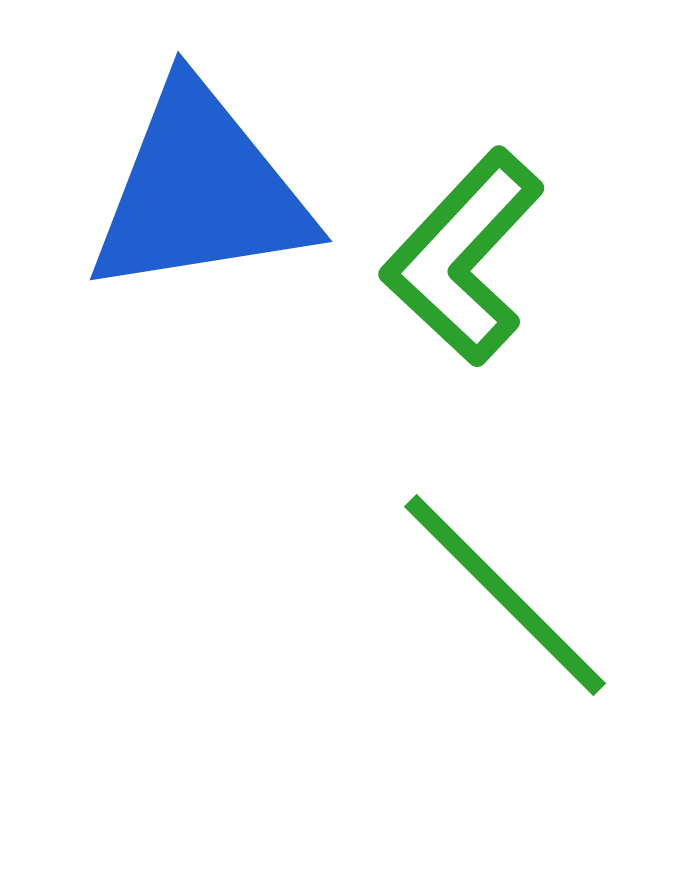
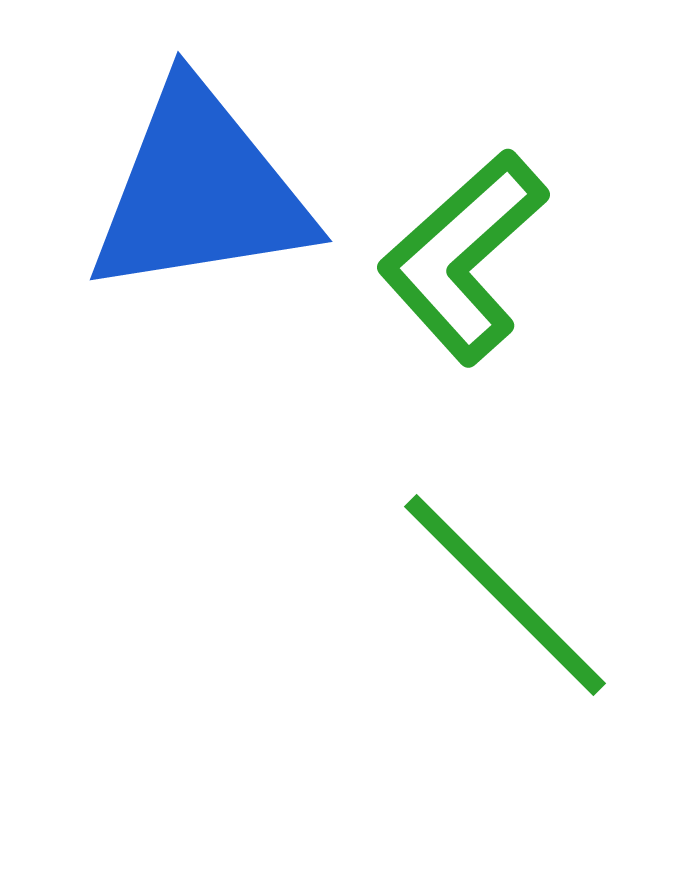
green L-shape: rotated 5 degrees clockwise
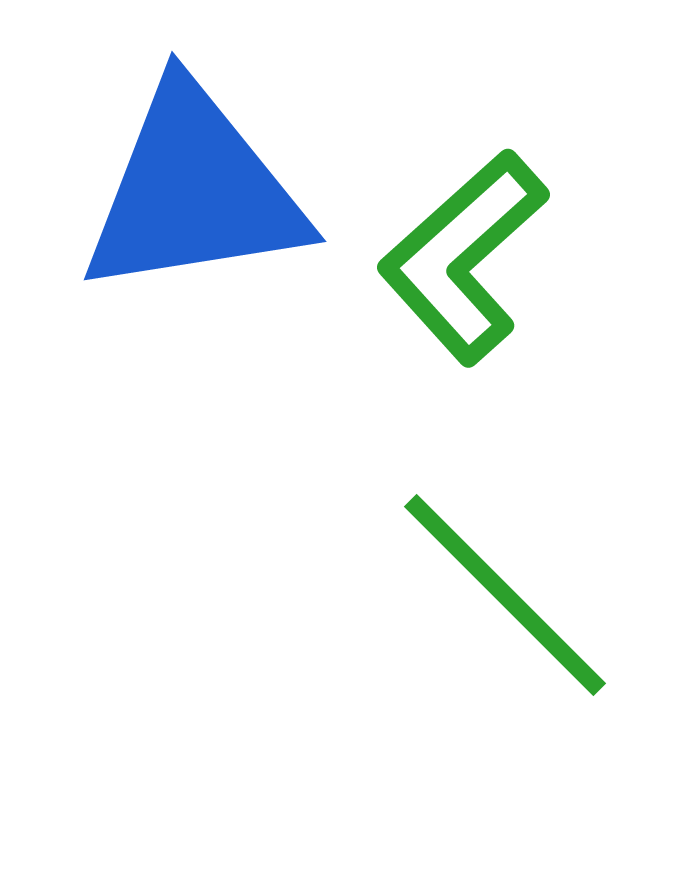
blue triangle: moved 6 px left
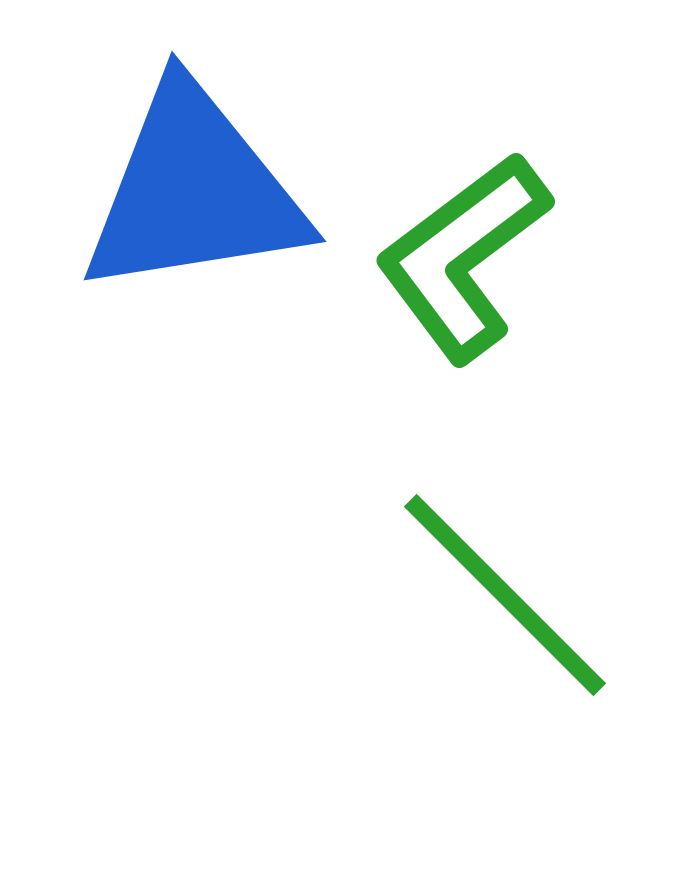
green L-shape: rotated 5 degrees clockwise
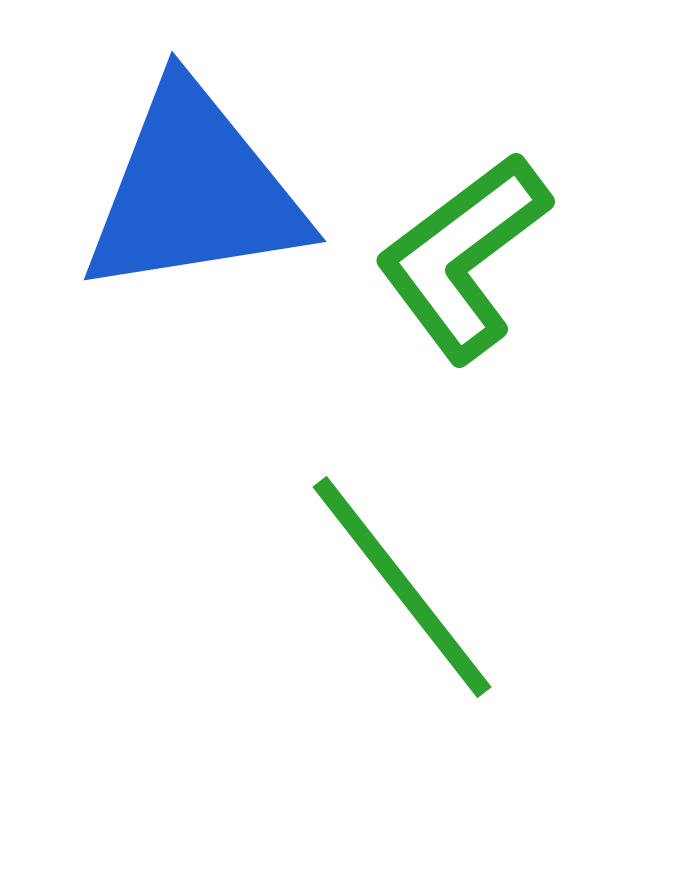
green line: moved 103 px left, 8 px up; rotated 7 degrees clockwise
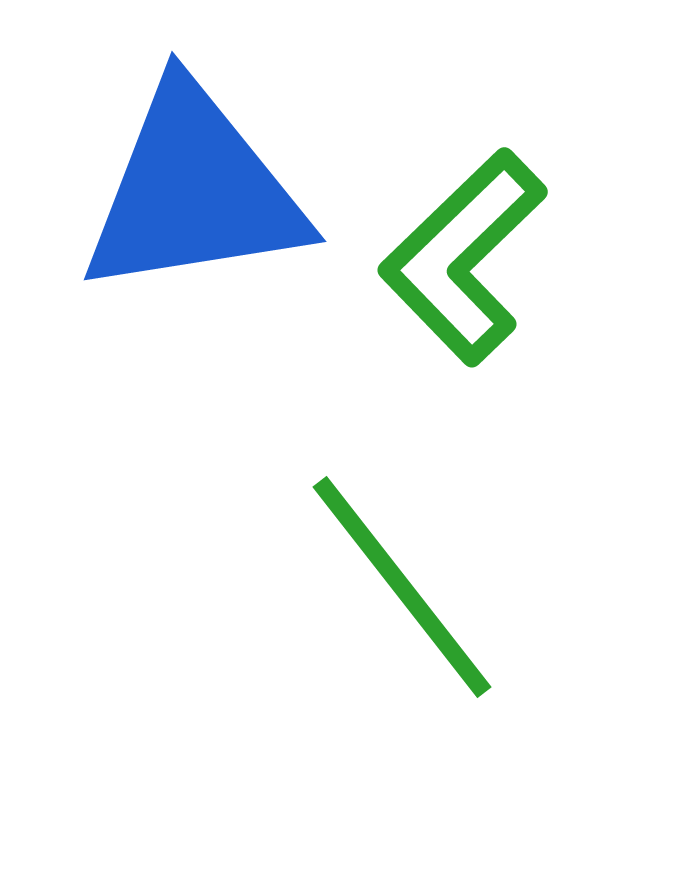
green L-shape: rotated 7 degrees counterclockwise
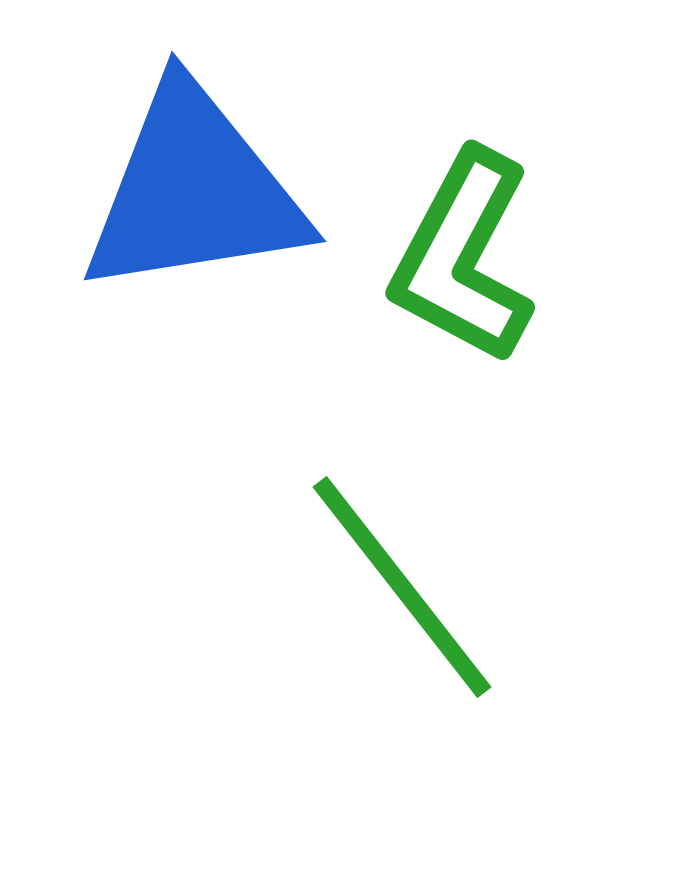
green L-shape: rotated 18 degrees counterclockwise
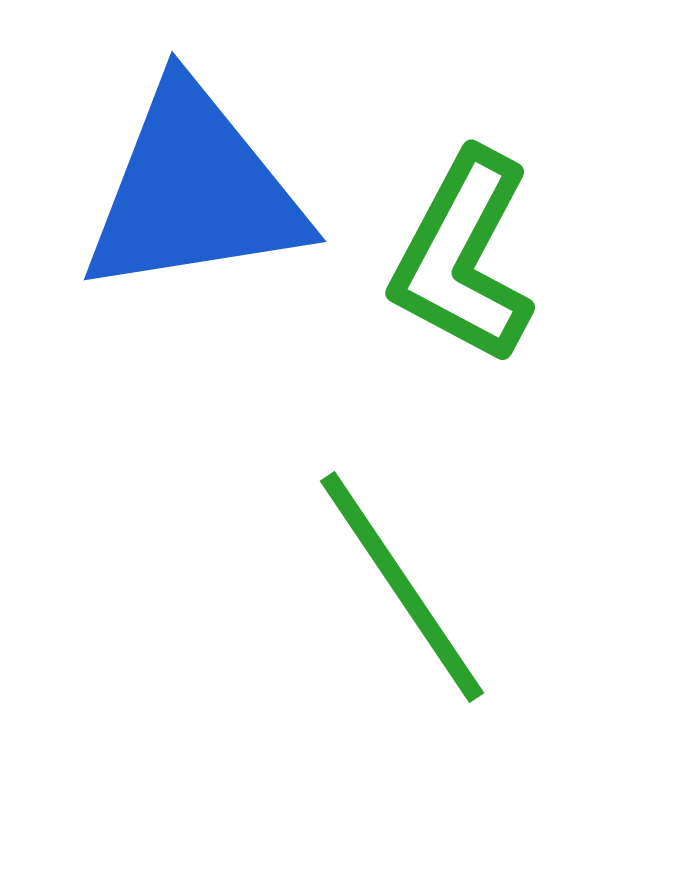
green line: rotated 4 degrees clockwise
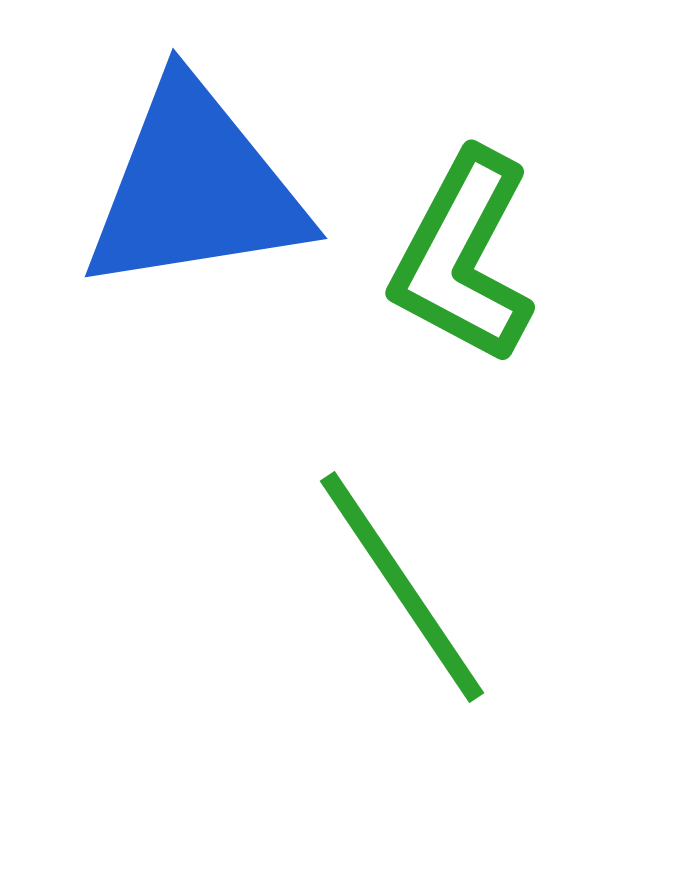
blue triangle: moved 1 px right, 3 px up
